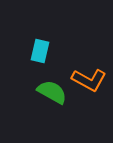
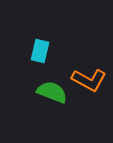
green semicircle: rotated 8 degrees counterclockwise
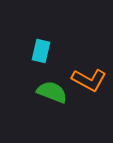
cyan rectangle: moved 1 px right
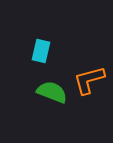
orange L-shape: rotated 136 degrees clockwise
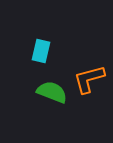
orange L-shape: moved 1 px up
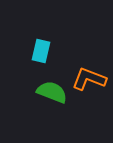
orange L-shape: rotated 36 degrees clockwise
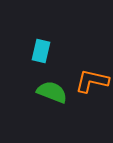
orange L-shape: moved 3 px right, 2 px down; rotated 8 degrees counterclockwise
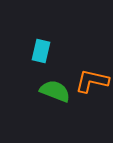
green semicircle: moved 3 px right, 1 px up
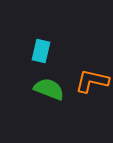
green semicircle: moved 6 px left, 2 px up
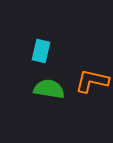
green semicircle: rotated 12 degrees counterclockwise
